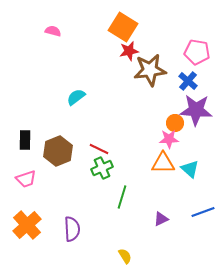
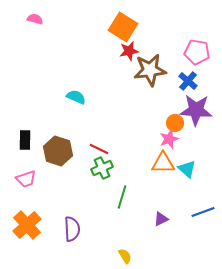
pink semicircle: moved 18 px left, 12 px up
cyan semicircle: rotated 60 degrees clockwise
pink star: rotated 18 degrees counterclockwise
brown hexagon: rotated 20 degrees counterclockwise
cyan triangle: moved 3 px left
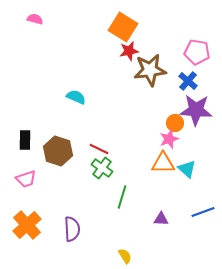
green cross: rotated 30 degrees counterclockwise
purple triangle: rotated 28 degrees clockwise
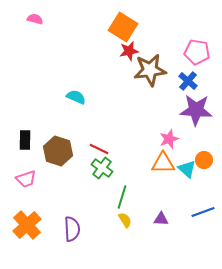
orange circle: moved 29 px right, 37 px down
yellow semicircle: moved 36 px up
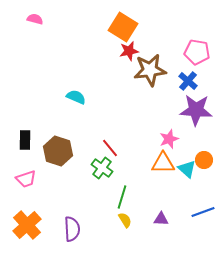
red line: moved 11 px right, 1 px up; rotated 24 degrees clockwise
